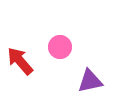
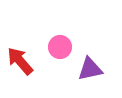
purple triangle: moved 12 px up
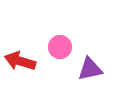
red arrow: rotated 32 degrees counterclockwise
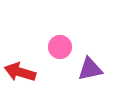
red arrow: moved 11 px down
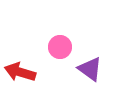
purple triangle: rotated 48 degrees clockwise
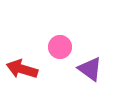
red arrow: moved 2 px right, 3 px up
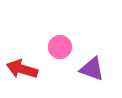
purple triangle: moved 2 px right; rotated 16 degrees counterclockwise
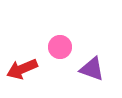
red arrow: rotated 40 degrees counterclockwise
